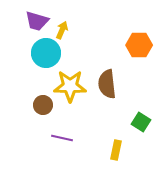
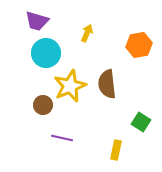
yellow arrow: moved 25 px right, 3 px down
orange hexagon: rotated 10 degrees counterclockwise
yellow star: rotated 24 degrees counterclockwise
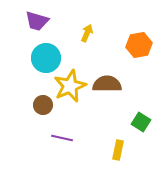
cyan circle: moved 5 px down
brown semicircle: rotated 96 degrees clockwise
yellow rectangle: moved 2 px right
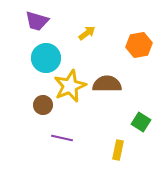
yellow arrow: rotated 30 degrees clockwise
